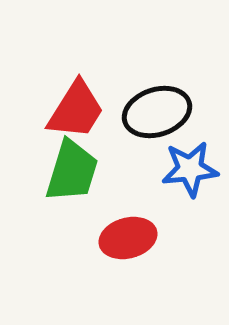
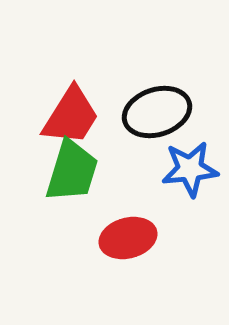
red trapezoid: moved 5 px left, 6 px down
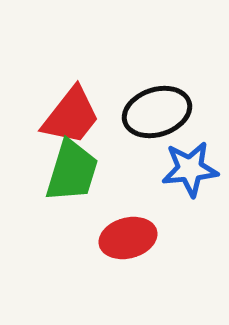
red trapezoid: rotated 6 degrees clockwise
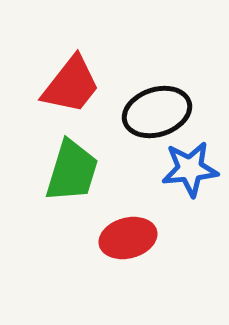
red trapezoid: moved 31 px up
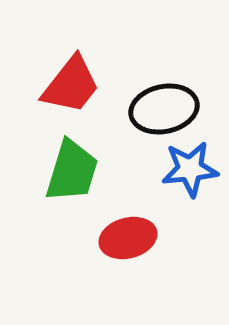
black ellipse: moved 7 px right, 3 px up; rotated 6 degrees clockwise
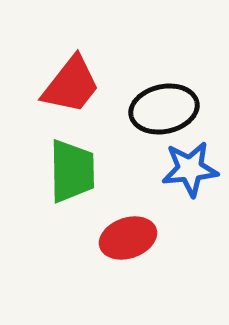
green trapezoid: rotated 18 degrees counterclockwise
red ellipse: rotated 4 degrees counterclockwise
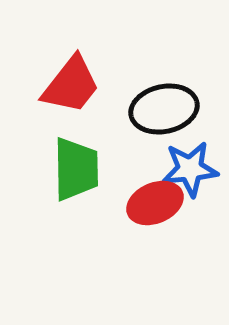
green trapezoid: moved 4 px right, 2 px up
red ellipse: moved 27 px right, 35 px up; rotated 4 degrees counterclockwise
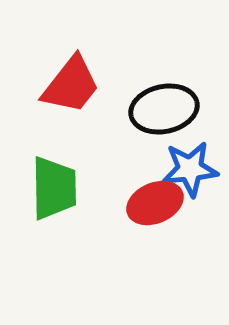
green trapezoid: moved 22 px left, 19 px down
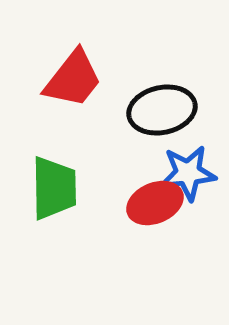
red trapezoid: moved 2 px right, 6 px up
black ellipse: moved 2 px left, 1 px down
blue star: moved 2 px left, 4 px down
